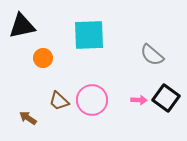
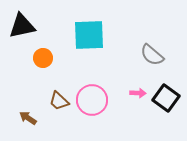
pink arrow: moved 1 px left, 7 px up
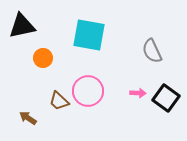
cyan square: rotated 12 degrees clockwise
gray semicircle: moved 4 px up; rotated 25 degrees clockwise
pink circle: moved 4 px left, 9 px up
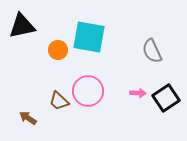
cyan square: moved 2 px down
orange circle: moved 15 px right, 8 px up
black square: rotated 20 degrees clockwise
